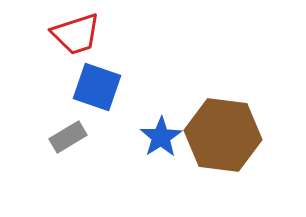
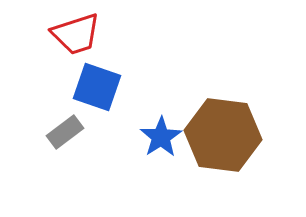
gray rectangle: moved 3 px left, 5 px up; rotated 6 degrees counterclockwise
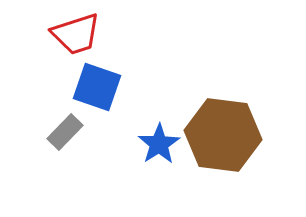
gray rectangle: rotated 9 degrees counterclockwise
blue star: moved 2 px left, 7 px down
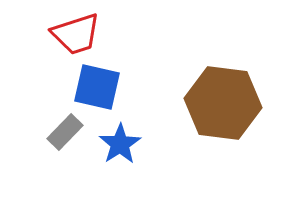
blue square: rotated 6 degrees counterclockwise
brown hexagon: moved 32 px up
blue star: moved 39 px left
